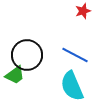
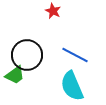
red star: moved 30 px left; rotated 28 degrees counterclockwise
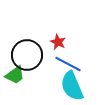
red star: moved 5 px right, 31 px down
blue line: moved 7 px left, 9 px down
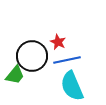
black circle: moved 5 px right, 1 px down
blue line: moved 1 px left, 4 px up; rotated 40 degrees counterclockwise
green trapezoid: rotated 15 degrees counterclockwise
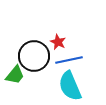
black circle: moved 2 px right
blue line: moved 2 px right
cyan semicircle: moved 2 px left
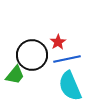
red star: rotated 14 degrees clockwise
black circle: moved 2 px left, 1 px up
blue line: moved 2 px left, 1 px up
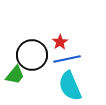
red star: moved 2 px right
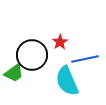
blue line: moved 18 px right
green trapezoid: moved 1 px left, 2 px up; rotated 15 degrees clockwise
cyan semicircle: moved 3 px left, 5 px up
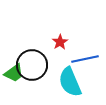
black circle: moved 10 px down
cyan semicircle: moved 3 px right, 1 px down
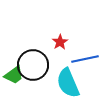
black circle: moved 1 px right
green trapezoid: moved 2 px down
cyan semicircle: moved 2 px left, 1 px down
